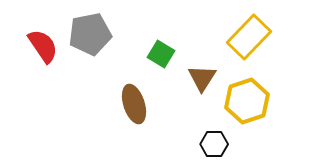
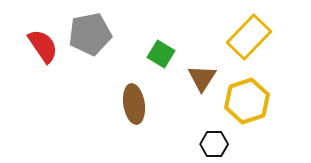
brown ellipse: rotated 9 degrees clockwise
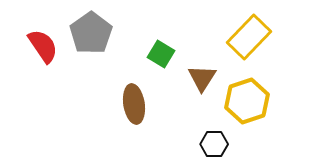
gray pentagon: moved 1 px right, 1 px up; rotated 24 degrees counterclockwise
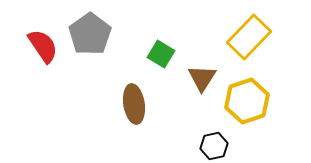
gray pentagon: moved 1 px left, 1 px down
black hexagon: moved 2 px down; rotated 12 degrees counterclockwise
